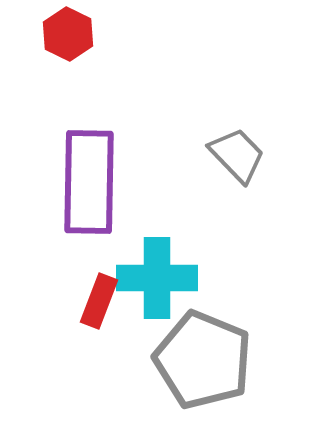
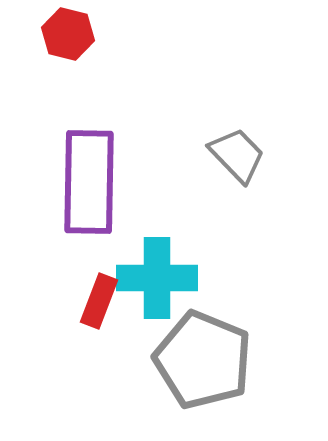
red hexagon: rotated 12 degrees counterclockwise
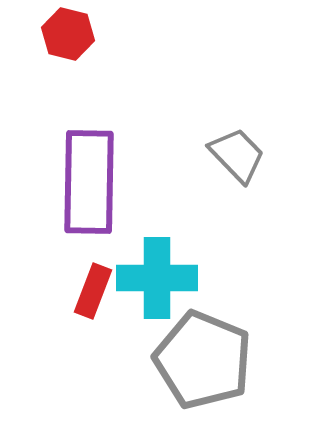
red rectangle: moved 6 px left, 10 px up
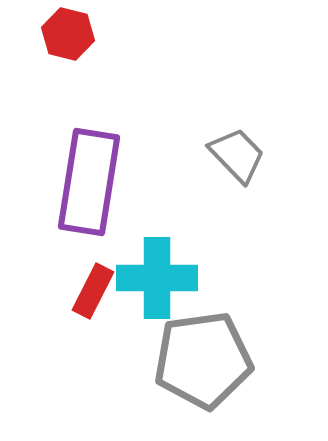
purple rectangle: rotated 8 degrees clockwise
red rectangle: rotated 6 degrees clockwise
gray pentagon: rotated 30 degrees counterclockwise
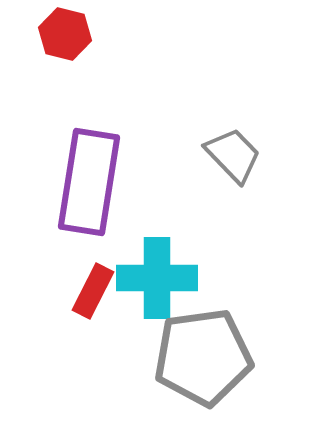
red hexagon: moved 3 px left
gray trapezoid: moved 4 px left
gray pentagon: moved 3 px up
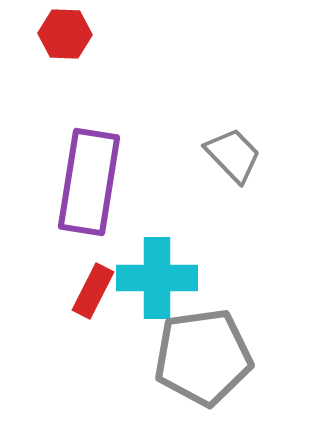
red hexagon: rotated 12 degrees counterclockwise
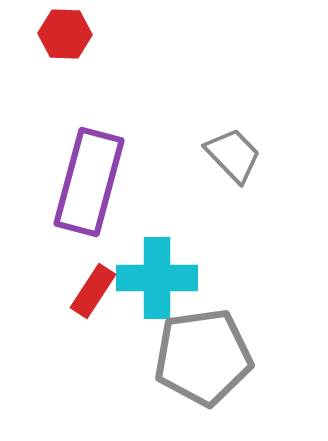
purple rectangle: rotated 6 degrees clockwise
red rectangle: rotated 6 degrees clockwise
